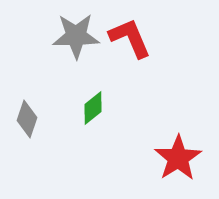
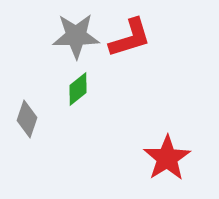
red L-shape: rotated 96 degrees clockwise
green diamond: moved 15 px left, 19 px up
red star: moved 11 px left
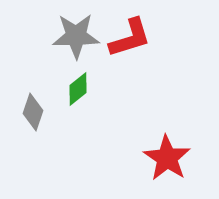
gray diamond: moved 6 px right, 7 px up
red star: rotated 6 degrees counterclockwise
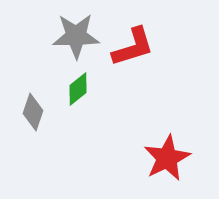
red L-shape: moved 3 px right, 9 px down
red star: rotated 12 degrees clockwise
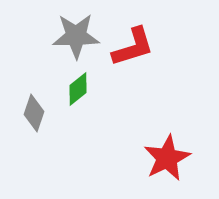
gray diamond: moved 1 px right, 1 px down
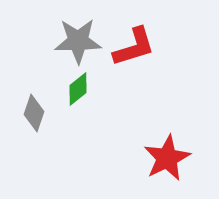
gray star: moved 2 px right, 5 px down
red L-shape: moved 1 px right
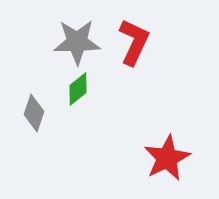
gray star: moved 1 px left, 1 px down
red L-shape: moved 5 px up; rotated 48 degrees counterclockwise
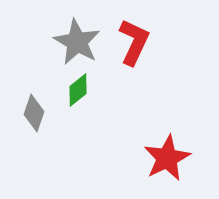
gray star: rotated 30 degrees clockwise
green diamond: moved 1 px down
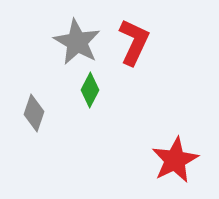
green diamond: moved 12 px right; rotated 24 degrees counterclockwise
red star: moved 8 px right, 2 px down
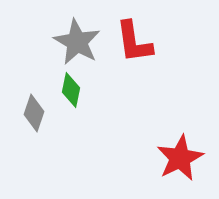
red L-shape: rotated 147 degrees clockwise
green diamond: moved 19 px left; rotated 16 degrees counterclockwise
red star: moved 5 px right, 2 px up
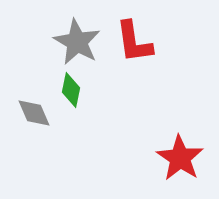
gray diamond: rotated 42 degrees counterclockwise
red star: rotated 12 degrees counterclockwise
